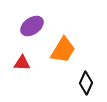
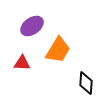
orange trapezoid: moved 5 px left
black diamond: rotated 20 degrees counterclockwise
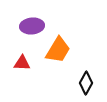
purple ellipse: rotated 30 degrees clockwise
black diamond: rotated 25 degrees clockwise
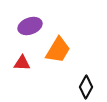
purple ellipse: moved 2 px left; rotated 15 degrees counterclockwise
black diamond: moved 4 px down
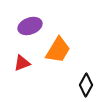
red triangle: rotated 24 degrees counterclockwise
black diamond: moved 2 px up
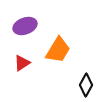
purple ellipse: moved 5 px left
red triangle: rotated 12 degrees counterclockwise
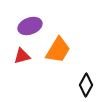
purple ellipse: moved 5 px right
red triangle: moved 7 px up; rotated 18 degrees clockwise
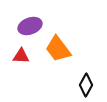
orange trapezoid: moved 1 px up; rotated 112 degrees clockwise
red triangle: moved 1 px left; rotated 18 degrees clockwise
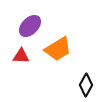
purple ellipse: rotated 25 degrees counterclockwise
orange trapezoid: rotated 84 degrees counterclockwise
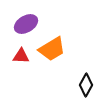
purple ellipse: moved 4 px left, 2 px up; rotated 15 degrees clockwise
orange trapezoid: moved 6 px left
